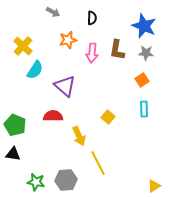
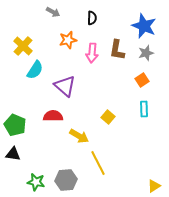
gray star: rotated 21 degrees counterclockwise
yellow arrow: rotated 36 degrees counterclockwise
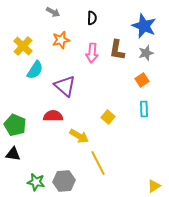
orange star: moved 7 px left
gray hexagon: moved 2 px left, 1 px down
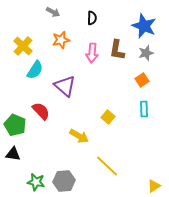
red semicircle: moved 12 px left, 5 px up; rotated 48 degrees clockwise
yellow line: moved 9 px right, 3 px down; rotated 20 degrees counterclockwise
